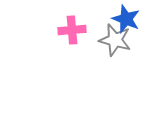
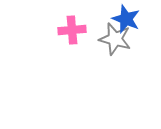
gray star: moved 1 px up
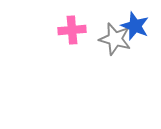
blue star: moved 9 px right, 7 px down
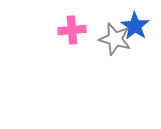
blue star: rotated 12 degrees clockwise
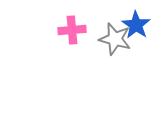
blue star: moved 1 px right, 1 px up
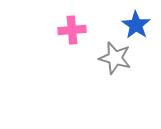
gray star: moved 19 px down
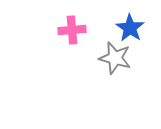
blue star: moved 6 px left, 3 px down
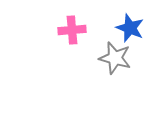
blue star: rotated 12 degrees counterclockwise
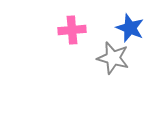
gray star: moved 2 px left
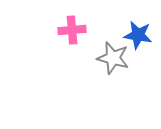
blue star: moved 8 px right, 7 px down; rotated 12 degrees counterclockwise
